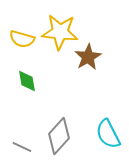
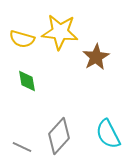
brown star: moved 8 px right
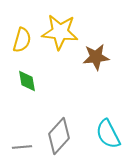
yellow semicircle: moved 1 px down; rotated 90 degrees counterclockwise
brown star: rotated 24 degrees clockwise
gray line: rotated 30 degrees counterclockwise
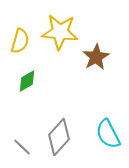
yellow semicircle: moved 2 px left, 1 px down
brown star: rotated 24 degrees counterclockwise
green diamond: rotated 70 degrees clockwise
gray diamond: moved 1 px down
gray line: rotated 48 degrees clockwise
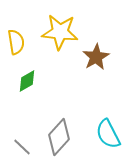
yellow semicircle: moved 4 px left, 1 px down; rotated 25 degrees counterclockwise
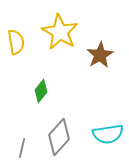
yellow star: rotated 24 degrees clockwise
brown star: moved 4 px right, 2 px up
green diamond: moved 14 px right, 10 px down; rotated 20 degrees counterclockwise
cyan semicircle: rotated 72 degrees counterclockwise
gray line: moved 1 px down; rotated 60 degrees clockwise
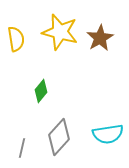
yellow star: rotated 15 degrees counterclockwise
yellow semicircle: moved 3 px up
brown star: moved 17 px up
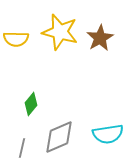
yellow semicircle: rotated 100 degrees clockwise
green diamond: moved 10 px left, 13 px down
gray diamond: rotated 24 degrees clockwise
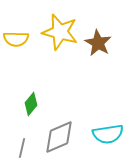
brown star: moved 2 px left, 5 px down; rotated 12 degrees counterclockwise
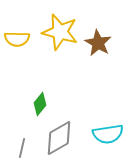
yellow semicircle: moved 1 px right
green diamond: moved 9 px right
gray diamond: moved 1 px down; rotated 6 degrees counterclockwise
